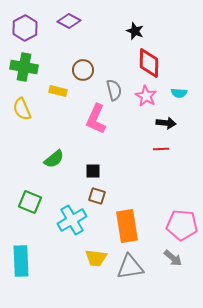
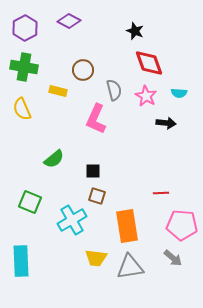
red diamond: rotated 20 degrees counterclockwise
red line: moved 44 px down
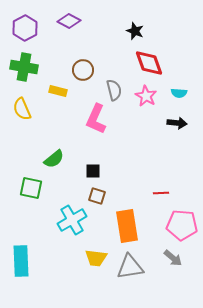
black arrow: moved 11 px right
green square: moved 1 px right, 14 px up; rotated 10 degrees counterclockwise
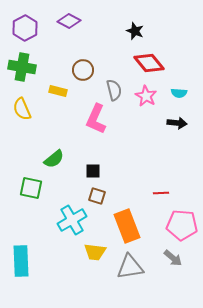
red diamond: rotated 20 degrees counterclockwise
green cross: moved 2 px left
orange rectangle: rotated 12 degrees counterclockwise
yellow trapezoid: moved 1 px left, 6 px up
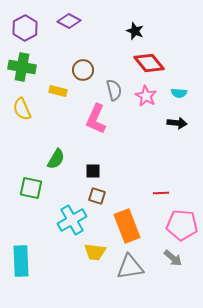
green semicircle: moved 2 px right; rotated 20 degrees counterclockwise
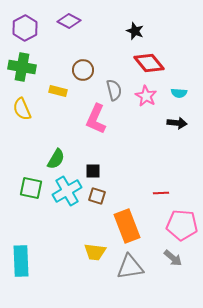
cyan cross: moved 5 px left, 29 px up
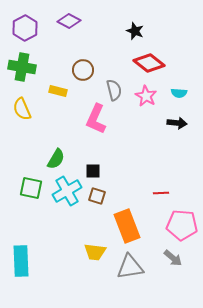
red diamond: rotated 12 degrees counterclockwise
